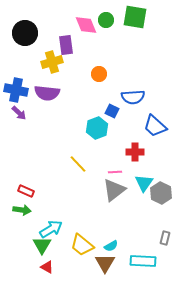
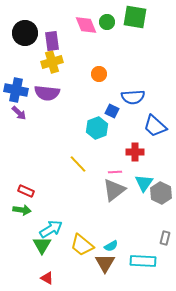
green circle: moved 1 px right, 2 px down
purple rectangle: moved 14 px left, 4 px up
red triangle: moved 11 px down
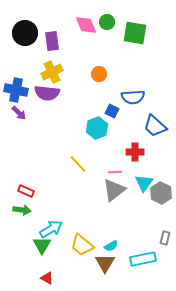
green square: moved 16 px down
yellow cross: moved 10 px down; rotated 10 degrees counterclockwise
cyan rectangle: moved 2 px up; rotated 15 degrees counterclockwise
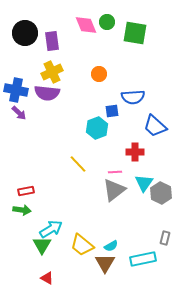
blue square: rotated 32 degrees counterclockwise
red rectangle: rotated 35 degrees counterclockwise
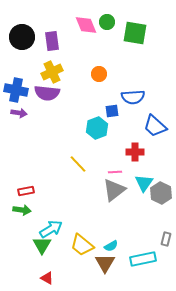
black circle: moved 3 px left, 4 px down
purple arrow: rotated 35 degrees counterclockwise
gray rectangle: moved 1 px right, 1 px down
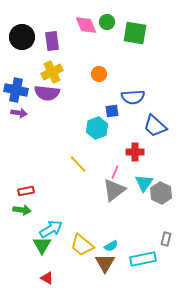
pink line: rotated 64 degrees counterclockwise
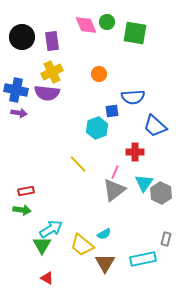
cyan semicircle: moved 7 px left, 12 px up
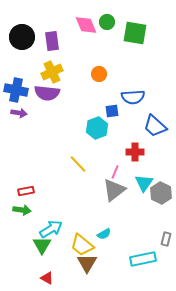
brown triangle: moved 18 px left
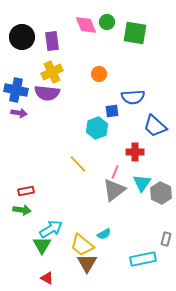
cyan triangle: moved 2 px left
